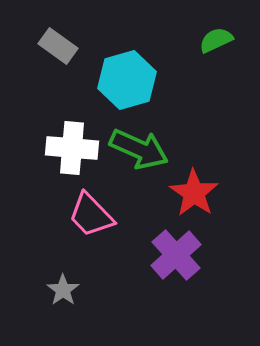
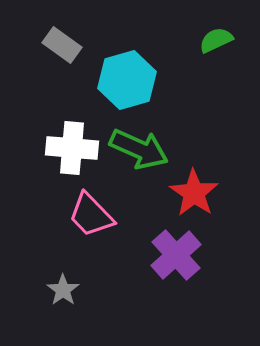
gray rectangle: moved 4 px right, 1 px up
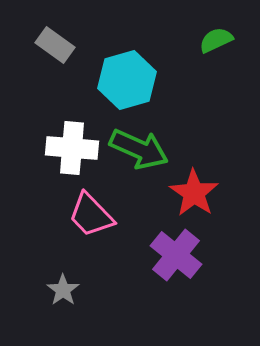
gray rectangle: moved 7 px left
purple cross: rotated 9 degrees counterclockwise
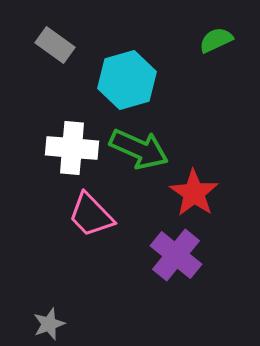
gray star: moved 14 px left, 34 px down; rotated 16 degrees clockwise
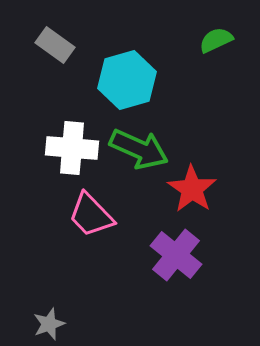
red star: moved 2 px left, 4 px up
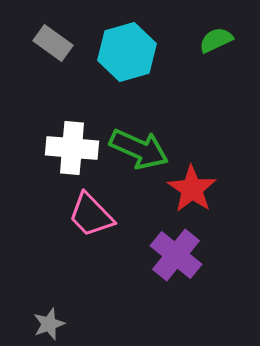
gray rectangle: moved 2 px left, 2 px up
cyan hexagon: moved 28 px up
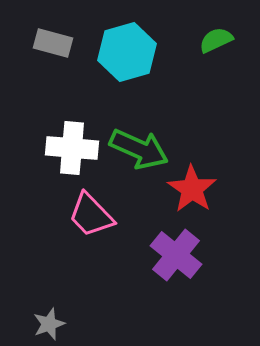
gray rectangle: rotated 21 degrees counterclockwise
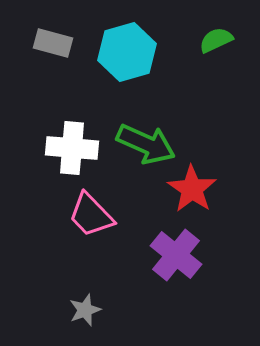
green arrow: moved 7 px right, 5 px up
gray star: moved 36 px right, 14 px up
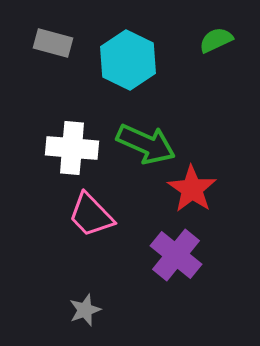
cyan hexagon: moved 1 px right, 8 px down; rotated 18 degrees counterclockwise
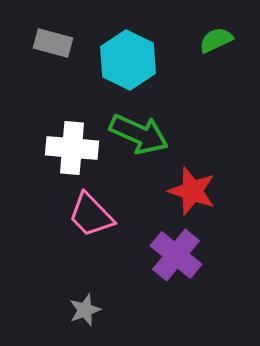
green arrow: moved 7 px left, 10 px up
red star: moved 2 px down; rotated 15 degrees counterclockwise
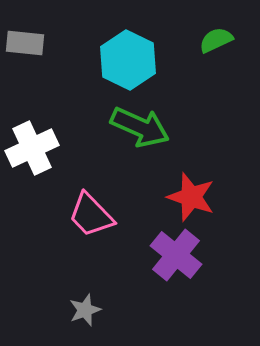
gray rectangle: moved 28 px left; rotated 9 degrees counterclockwise
green arrow: moved 1 px right, 7 px up
white cross: moved 40 px left; rotated 30 degrees counterclockwise
red star: moved 1 px left, 6 px down
